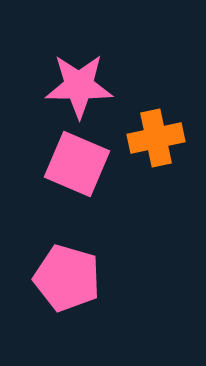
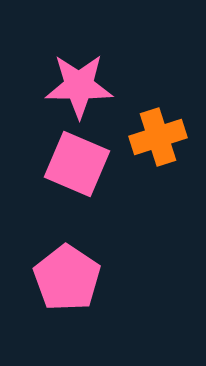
orange cross: moved 2 px right, 1 px up; rotated 6 degrees counterclockwise
pink pentagon: rotated 18 degrees clockwise
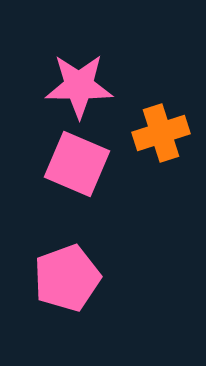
orange cross: moved 3 px right, 4 px up
pink pentagon: rotated 18 degrees clockwise
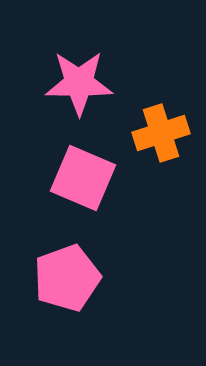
pink star: moved 3 px up
pink square: moved 6 px right, 14 px down
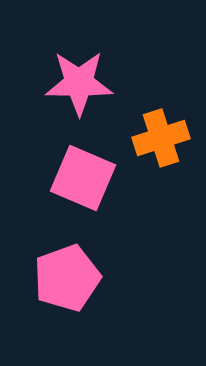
orange cross: moved 5 px down
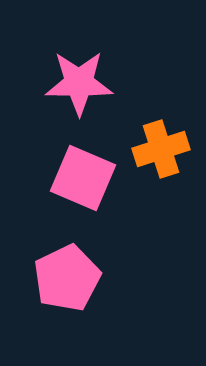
orange cross: moved 11 px down
pink pentagon: rotated 6 degrees counterclockwise
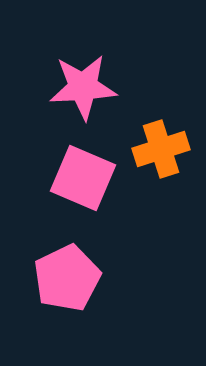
pink star: moved 4 px right, 4 px down; rotated 4 degrees counterclockwise
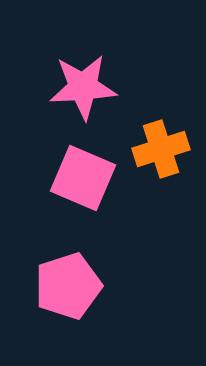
pink pentagon: moved 1 px right, 8 px down; rotated 8 degrees clockwise
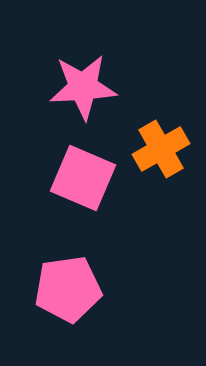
orange cross: rotated 12 degrees counterclockwise
pink pentagon: moved 3 px down; rotated 10 degrees clockwise
